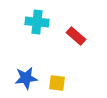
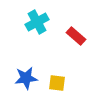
cyan cross: rotated 35 degrees counterclockwise
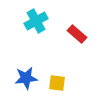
cyan cross: moved 1 px left, 1 px up
red rectangle: moved 1 px right, 2 px up
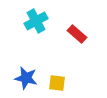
blue star: rotated 20 degrees clockwise
